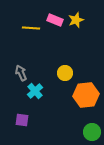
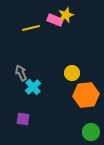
yellow star: moved 10 px left, 5 px up
yellow line: rotated 18 degrees counterclockwise
yellow circle: moved 7 px right
cyan cross: moved 2 px left, 4 px up
purple square: moved 1 px right, 1 px up
green circle: moved 1 px left
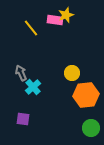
pink rectangle: rotated 14 degrees counterclockwise
yellow line: rotated 66 degrees clockwise
green circle: moved 4 px up
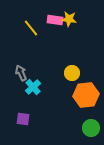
yellow star: moved 3 px right, 4 px down; rotated 28 degrees clockwise
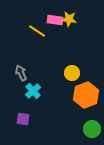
yellow line: moved 6 px right, 3 px down; rotated 18 degrees counterclockwise
cyan cross: moved 4 px down
orange hexagon: rotated 15 degrees counterclockwise
green circle: moved 1 px right, 1 px down
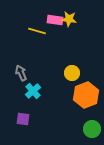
yellow line: rotated 18 degrees counterclockwise
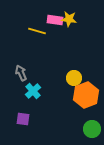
yellow circle: moved 2 px right, 5 px down
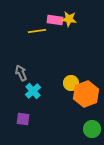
yellow line: rotated 24 degrees counterclockwise
yellow circle: moved 3 px left, 5 px down
orange hexagon: moved 1 px up
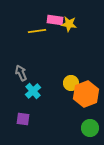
yellow star: moved 5 px down
green circle: moved 2 px left, 1 px up
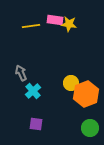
yellow line: moved 6 px left, 5 px up
purple square: moved 13 px right, 5 px down
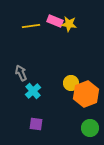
pink rectangle: moved 1 px down; rotated 14 degrees clockwise
